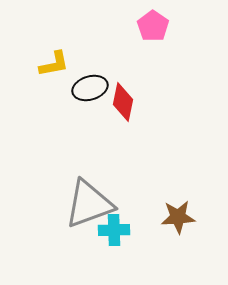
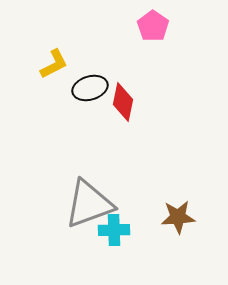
yellow L-shape: rotated 16 degrees counterclockwise
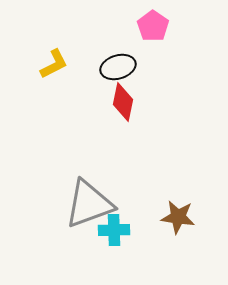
black ellipse: moved 28 px right, 21 px up
brown star: rotated 12 degrees clockwise
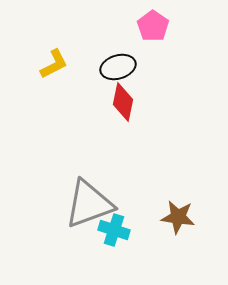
cyan cross: rotated 20 degrees clockwise
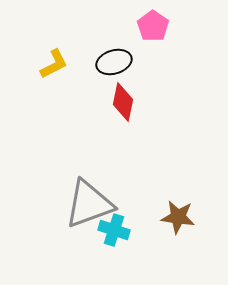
black ellipse: moved 4 px left, 5 px up
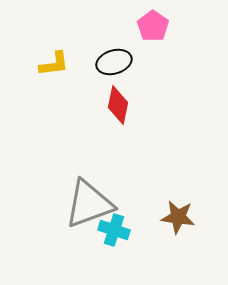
yellow L-shape: rotated 20 degrees clockwise
red diamond: moved 5 px left, 3 px down
